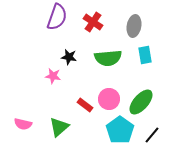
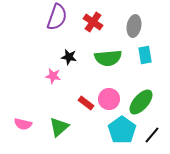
red rectangle: moved 1 px right, 2 px up
cyan pentagon: moved 2 px right
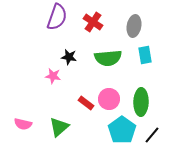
green ellipse: rotated 40 degrees counterclockwise
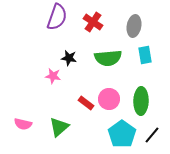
black star: moved 1 px down
green ellipse: moved 1 px up
cyan pentagon: moved 4 px down
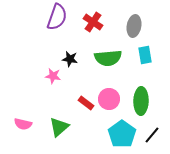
black star: moved 1 px right, 1 px down
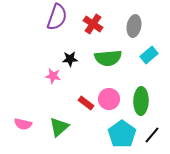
red cross: moved 2 px down
cyan rectangle: moved 4 px right; rotated 60 degrees clockwise
black star: rotated 14 degrees counterclockwise
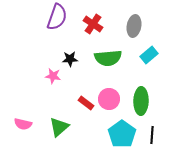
black line: rotated 36 degrees counterclockwise
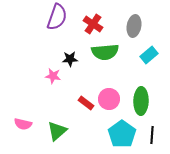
green semicircle: moved 3 px left, 6 px up
green triangle: moved 2 px left, 4 px down
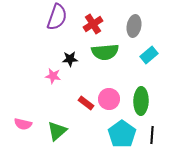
red cross: rotated 24 degrees clockwise
